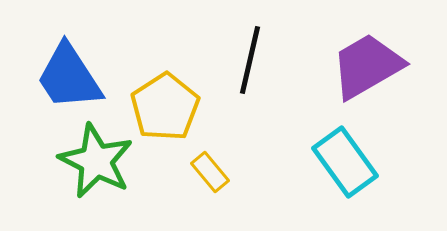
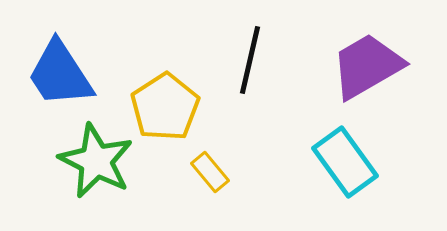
blue trapezoid: moved 9 px left, 3 px up
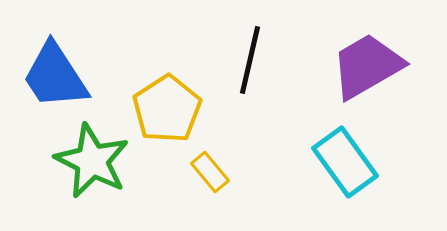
blue trapezoid: moved 5 px left, 2 px down
yellow pentagon: moved 2 px right, 2 px down
green star: moved 4 px left
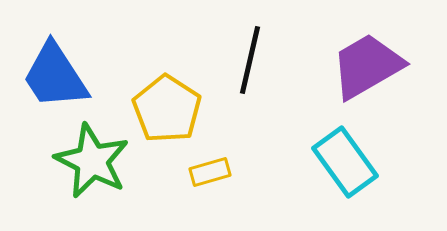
yellow pentagon: rotated 6 degrees counterclockwise
yellow rectangle: rotated 66 degrees counterclockwise
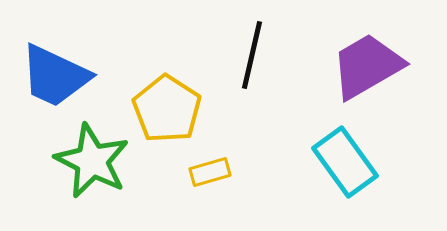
black line: moved 2 px right, 5 px up
blue trapezoid: rotated 32 degrees counterclockwise
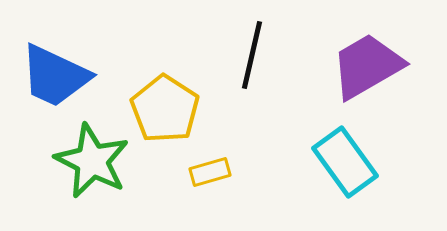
yellow pentagon: moved 2 px left
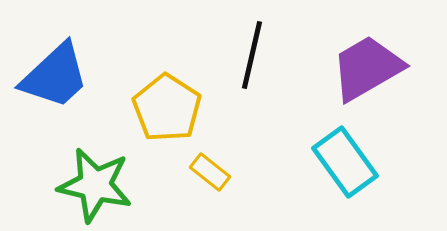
purple trapezoid: moved 2 px down
blue trapezoid: rotated 68 degrees counterclockwise
yellow pentagon: moved 2 px right, 1 px up
green star: moved 3 px right, 24 px down; rotated 14 degrees counterclockwise
yellow rectangle: rotated 54 degrees clockwise
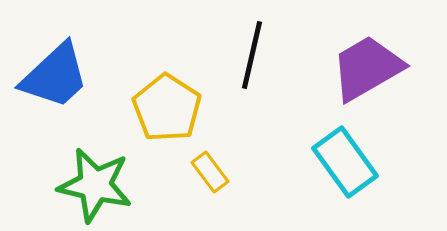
yellow rectangle: rotated 15 degrees clockwise
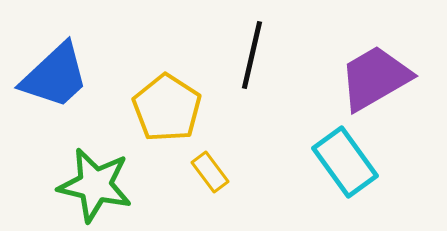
purple trapezoid: moved 8 px right, 10 px down
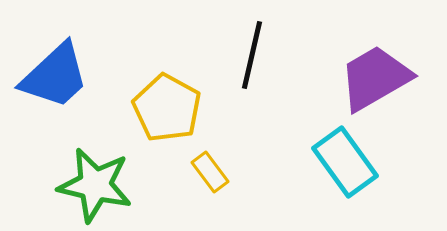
yellow pentagon: rotated 4 degrees counterclockwise
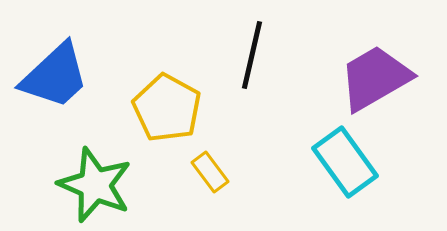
green star: rotated 10 degrees clockwise
